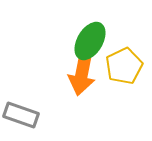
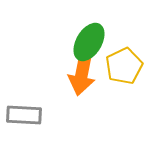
green ellipse: moved 1 px left, 1 px down
gray rectangle: moved 3 px right; rotated 16 degrees counterclockwise
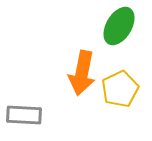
green ellipse: moved 30 px right, 16 px up
yellow pentagon: moved 4 px left, 23 px down
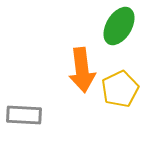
orange arrow: moved 3 px up; rotated 18 degrees counterclockwise
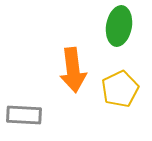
green ellipse: rotated 21 degrees counterclockwise
orange arrow: moved 9 px left
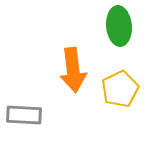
green ellipse: rotated 15 degrees counterclockwise
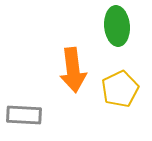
green ellipse: moved 2 px left
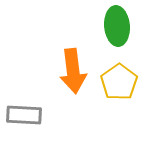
orange arrow: moved 1 px down
yellow pentagon: moved 1 px left, 7 px up; rotated 9 degrees counterclockwise
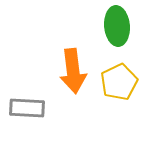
yellow pentagon: rotated 9 degrees clockwise
gray rectangle: moved 3 px right, 7 px up
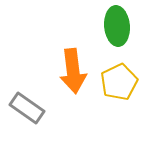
gray rectangle: rotated 32 degrees clockwise
